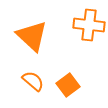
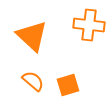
orange square: rotated 20 degrees clockwise
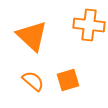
orange square: moved 5 px up
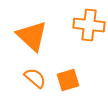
orange semicircle: moved 2 px right, 3 px up
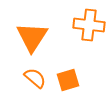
orange triangle: moved 1 px down; rotated 20 degrees clockwise
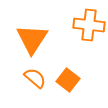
orange triangle: moved 2 px down
orange square: rotated 35 degrees counterclockwise
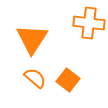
orange cross: moved 2 px up
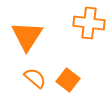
orange triangle: moved 5 px left, 3 px up
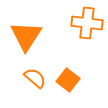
orange cross: moved 2 px left
orange triangle: moved 1 px left
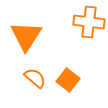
orange cross: moved 2 px right, 1 px up
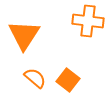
orange cross: moved 1 px left, 1 px up
orange triangle: moved 2 px left, 1 px up
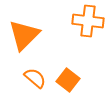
orange triangle: rotated 12 degrees clockwise
